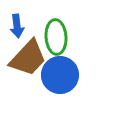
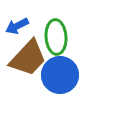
blue arrow: rotated 70 degrees clockwise
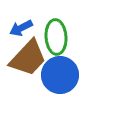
blue arrow: moved 4 px right, 2 px down
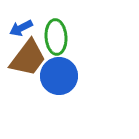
brown trapezoid: rotated 6 degrees counterclockwise
blue circle: moved 1 px left, 1 px down
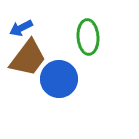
green ellipse: moved 32 px right
blue circle: moved 3 px down
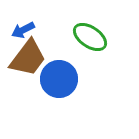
blue arrow: moved 2 px right, 2 px down
green ellipse: moved 2 px right; rotated 52 degrees counterclockwise
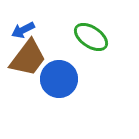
green ellipse: moved 1 px right
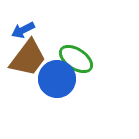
green ellipse: moved 15 px left, 22 px down
blue circle: moved 2 px left
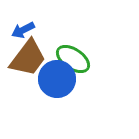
green ellipse: moved 3 px left
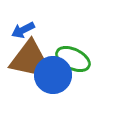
green ellipse: rotated 8 degrees counterclockwise
blue circle: moved 4 px left, 4 px up
